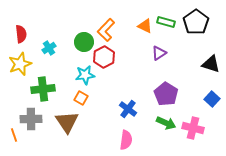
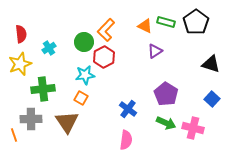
purple triangle: moved 4 px left, 2 px up
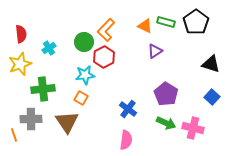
blue square: moved 2 px up
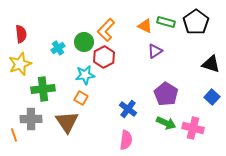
cyan cross: moved 9 px right
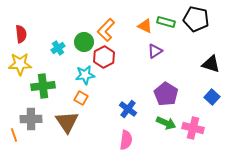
black pentagon: moved 3 px up; rotated 25 degrees counterclockwise
yellow star: rotated 20 degrees clockwise
green cross: moved 3 px up
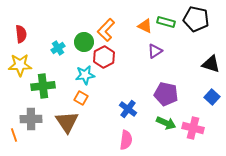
yellow star: moved 1 px down
purple pentagon: rotated 20 degrees counterclockwise
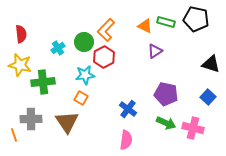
yellow star: rotated 15 degrees clockwise
green cross: moved 4 px up
blue square: moved 4 px left
